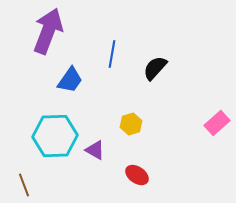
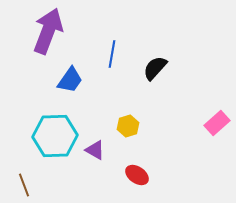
yellow hexagon: moved 3 px left, 2 px down
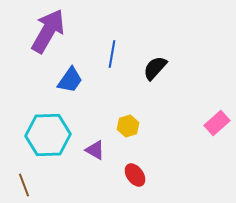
purple arrow: rotated 9 degrees clockwise
cyan hexagon: moved 7 px left, 1 px up
red ellipse: moved 2 px left; rotated 20 degrees clockwise
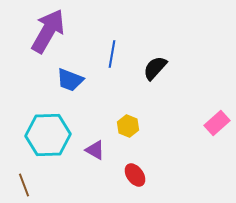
blue trapezoid: rotated 76 degrees clockwise
yellow hexagon: rotated 20 degrees counterclockwise
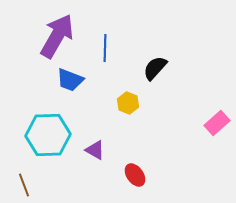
purple arrow: moved 9 px right, 5 px down
blue line: moved 7 px left, 6 px up; rotated 8 degrees counterclockwise
yellow hexagon: moved 23 px up
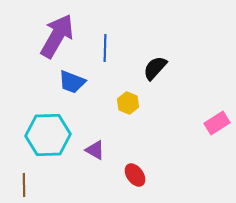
blue trapezoid: moved 2 px right, 2 px down
pink rectangle: rotated 10 degrees clockwise
brown line: rotated 20 degrees clockwise
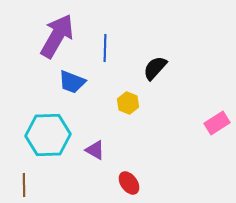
red ellipse: moved 6 px left, 8 px down
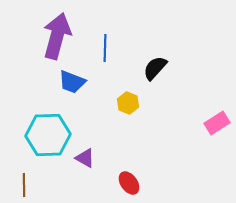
purple arrow: rotated 15 degrees counterclockwise
purple triangle: moved 10 px left, 8 px down
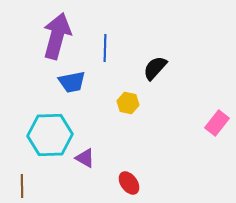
blue trapezoid: rotated 32 degrees counterclockwise
yellow hexagon: rotated 10 degrees counterclockwise
pink rectangle: rotated 20 degrees counterclockwise
cyan hexagon: moved 2 px right
brown line: moved 2 px left, 1 px down
